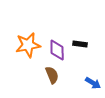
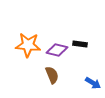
orange star: rotated 15 degrees clockwise
purple diamond: rotated 75 degrees counterclockwise
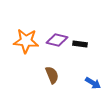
orange star: moved 2 px left, 4 px up
purple diamond: moved 10 px up
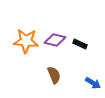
purple diamond: moved 2 px left
black rectangle: rotated 16 degrees clockwise
brown semicircle: moved 2 px right
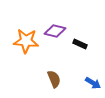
purple diamond: moved 9 px up
brown semicircle: moved 4 px down
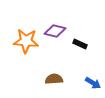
brown semicircle: rotated 72 degrees counterclockwise
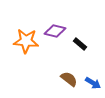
black rectangle: rotated 16 degrees clockwise
brown semicircle: moved 15 px right; rotated 42 degrees clockwise
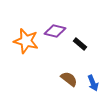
orange star: rotated 10 degrees clockwise
blue arrow: rotated 35 degrees clockwise
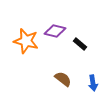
brown semicircle: moved 6 px left
blue arrow: rotated 14 degrees clockwise
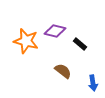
brown semicircle: moved 8 px up
